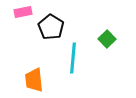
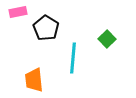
pink rectangle: moved 5 px left
black pentagon: moved 5 px left, 1 px down
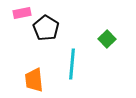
pink rectangle: moved 4 px right, 1 px down
cyan line: moved 1 px left, 6 px down
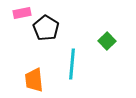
green square: moved 2 px down
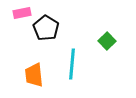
orange trapezoid: moved 5 px up
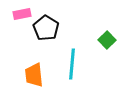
pink rectangle: moved 1 px down
green square: moved 1 px up
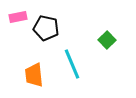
pink rectangle: moved 4 px left, 3 px down
black pentagon: rotated 20 degrees counterclockwise
cyan line: rotated 28 degrees counterclockwise
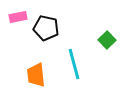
cyan line: moved 2 px right; rotated 8 degrees clockwise
orange trapezoid: moved 2 px right
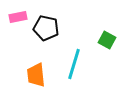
green square: rotated 18 degrees counterclockwise
cyan line: rotated 32 degrees clockwise
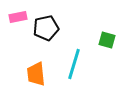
black pentagon: rotated 25 degrees counterclockwise
green square: rotated 12 degrees counterclockwise
orange trapezoid: moved 1 px up
